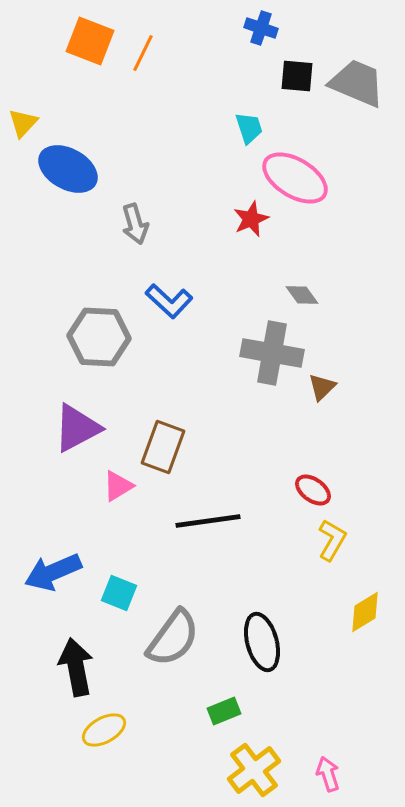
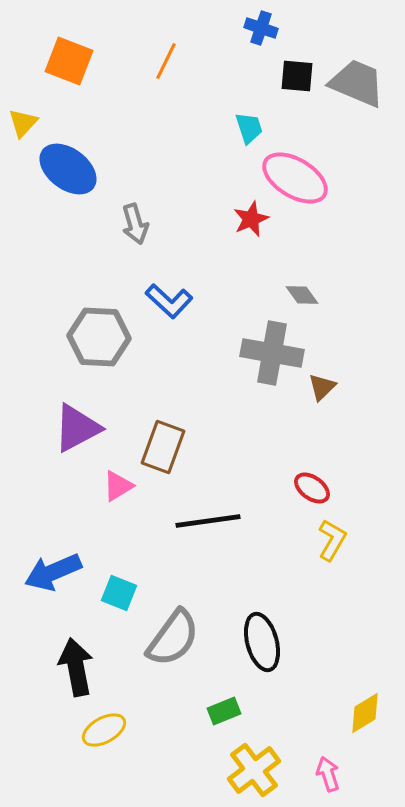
orange square: moved 21 px left, 20 px down
orange line: moved 23 px right, 8 px down
blue ellipse: rotated 8 degrees clockwise
red ellipse: moved 1 px left, 2 px up
yellow diamond: moved 101 px down
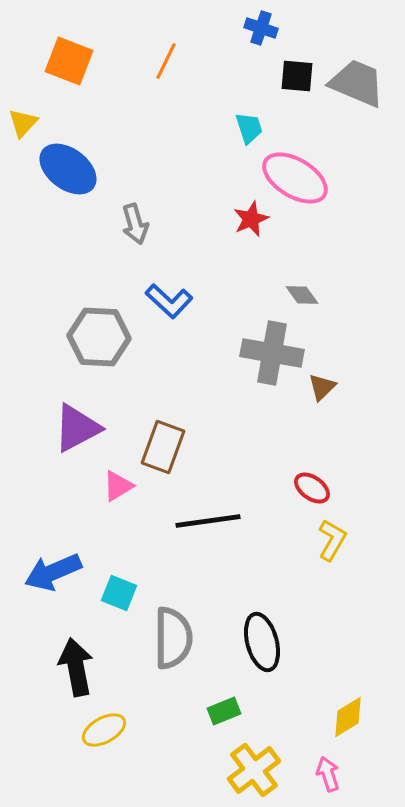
gray semicircle: rotated 36 degrees counterclockwise
yellow diamond: moved 17 px left, 4 px down
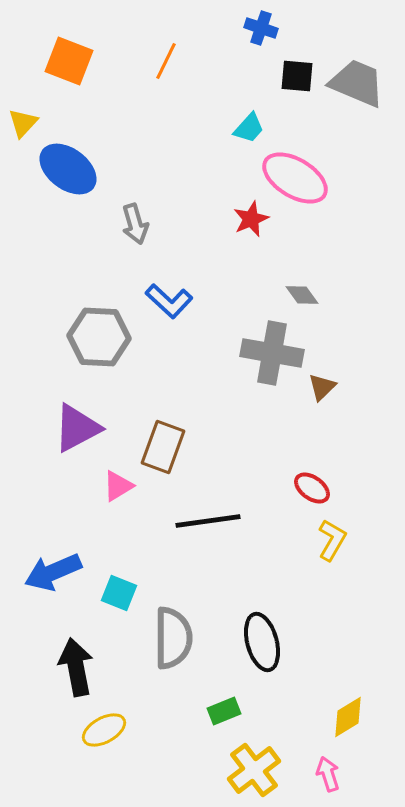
cyan trapezoid: rotated 60 degrees clockwise
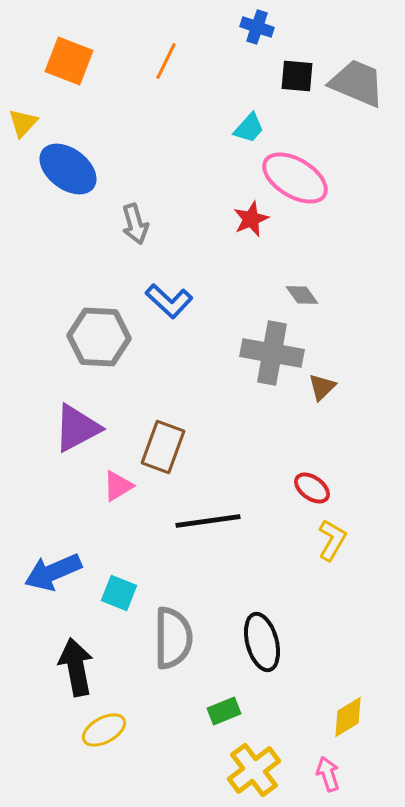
blue cross: moved 4 px left, 1 px up
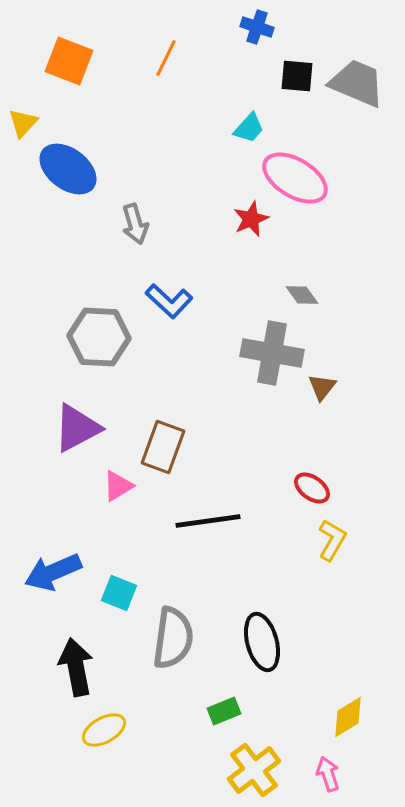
orange line: moved 3 px up
brown triangle: rotated 8 degrees counterclockwise
gray semicircle: rotated 8 degrees clockwise
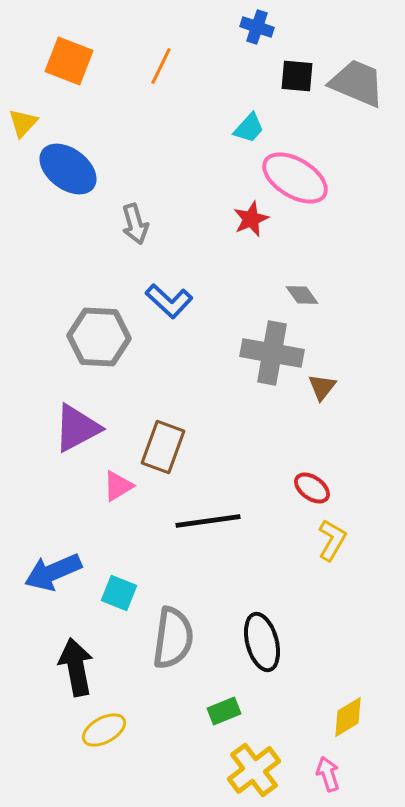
orange line: moved 5 px left, 8 px down
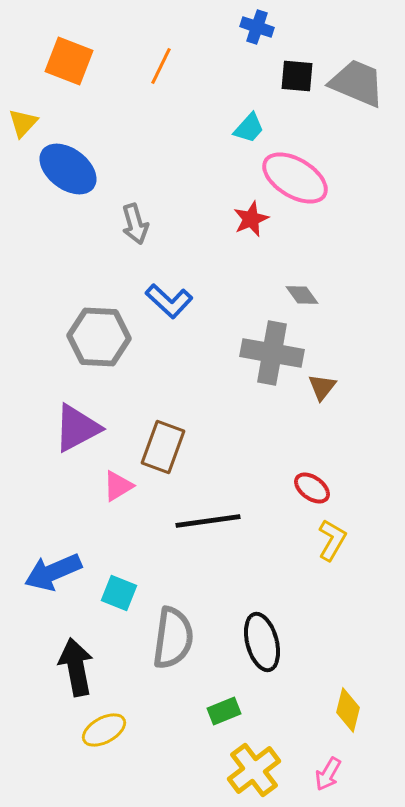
yellow diamond: moved 7 px up; rotated 45 degrees counterclockwise
pink arrow: rotated 132 degrees counterclockwise
